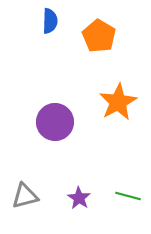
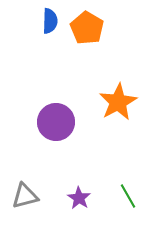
orange pentagon: moved 12 px left, 8 px up
purple circle: moved 1 px right
green line: rotated 45 degrees clockwise
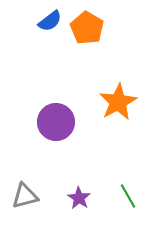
blue semicircle: rotated 50 degrees clockwise
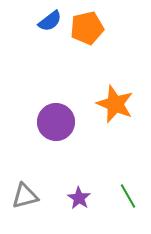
orange pentagon: rotated 28 degrees clockwise
orange star: moved 3 px left, 2 px down; rotated 21 degrees counterclockwise
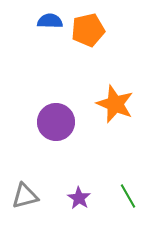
blue semicircle: rotated 140 degrees counterclockwise
orange pentagon: moved 1 px right, 2 px down
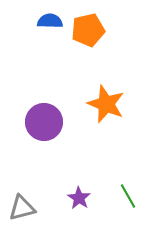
orange star: moved 9 px left
purple circle: moved 12 px left
gray triangle: moved 3 px left, 12 px down
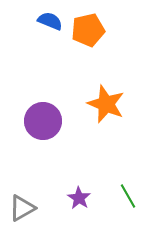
blue semicircle: rotated 20 degrees clockwise
purple circle: moved 1 px left, 1 px up
gray triangle: rotated 16 degrees counterclockwise
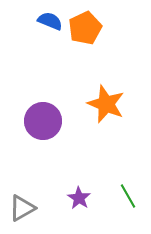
orange pentagon: moved 3 px left, 2 px up; rotated 12 degrees counterclockwise
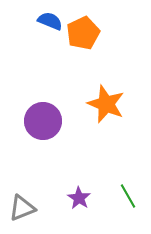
orange pentagon: moved 2 px left, 5 px down
gray triangle: rotated 8 degrees clockwise
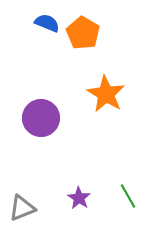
blue semicircle: moved 3 px left, 2 px down
orange pentagon: rotated 16 degrees counterclockwise
orange star: moved 10 px up; rotated 9 degrees clockwise
purple circle: moved 2 px left, 3 px up
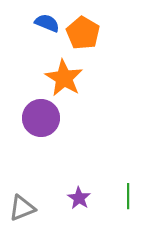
orange star: moved 42 px left, 16 px up
green line: rotated 30 degrees clockwise
